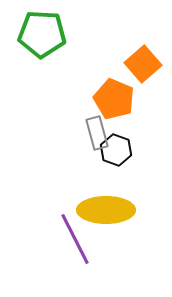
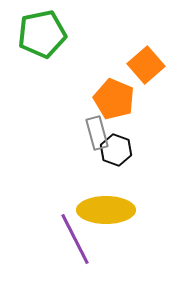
green pentagon: rotated 15 degrees counterclockwise
orange square: moved 3 px right, 1 px down
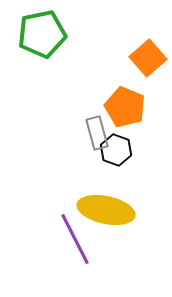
orange square: moved 2 px right, 7 px up
orange pentagon: moved 11 px right, 8 px down
yellow ellipse: rotated 12 degrees clockwise
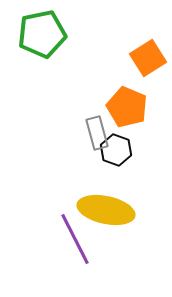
orange square: rotated 9 degrees clockwise
orange pentagon: moved 2 px right
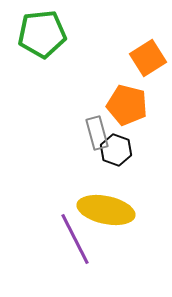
green pentagon: rotated 6 degrees clockwise
orange pentagon: moved 2 px up; rotated 9 degrees counterclockwise
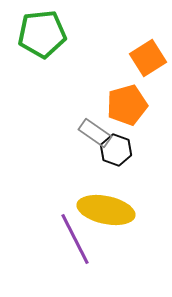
orange pentagon: rotated 30 degrees counterclockwise
gray rectangle: moved 2 px left; rotated 40 degrees counterclockwise
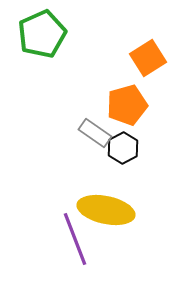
green pentagon: rotated 18 degrees counterclockwise
black hexagon: moved 7 px right, 2 px up; rotated 12 degrees clockwise
purple line: rotated 6 degrees clockwise
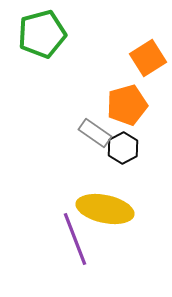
green pentagon: rotated 9 degrees clockwise
yellow ellipse: moved 1 px left, 1 px up
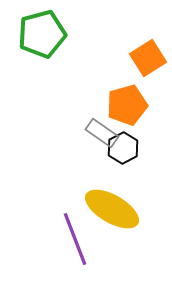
gray rectangle: moved 7 px right
yellow ellipse: moved 7 px right; rotated 18 degrees clockwise
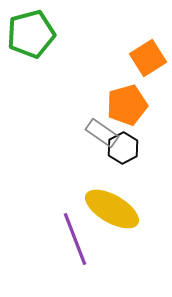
green pentagon: moved 11 px left
